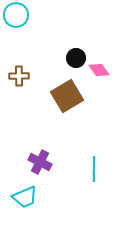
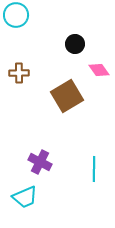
black circle: moved 1 px left, 14 px up
brown cross: moved 3 px up
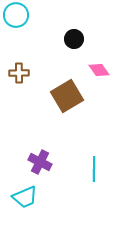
black circle: moved 1 px left, 5 px up
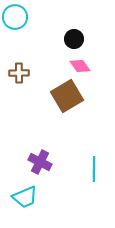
cyan circle: moved 1 px left, 2 px down
pink diamond: moved 19 px left, 4 px up
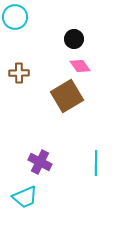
cyan line: moved 2 px right, 6 px up
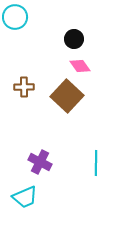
brown cross: moved 5 px right, 14 px down
brown square: rotated 16 degrees counterclockwise
